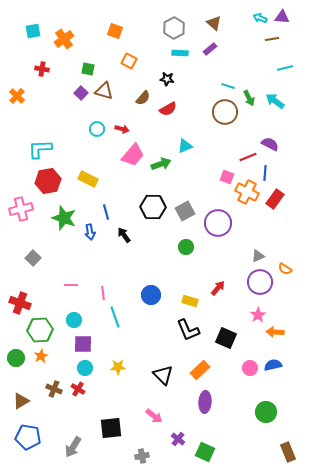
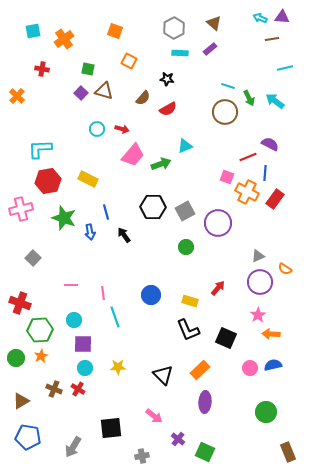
orange arrow at (275, 332): moved 4 px left, 2 px down
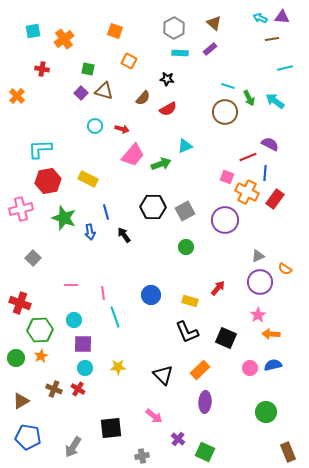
cyan circle at (97, 129): moved 2 px left, 3 px up
purple circle at (218, 223): moved 7 px right, 3 px up
black L-shape at (188, 330): moved 1 px left, 2 px down
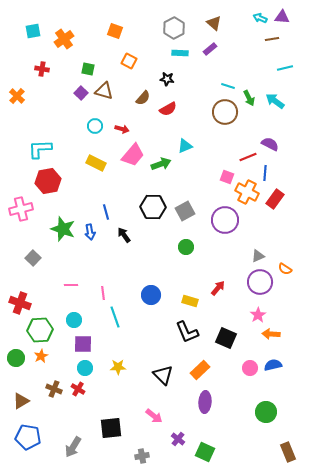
yellow rectangle at (88, 179): moved 8 px right, 16 px up
green star at (64, 218): moved 1 px left, 11 px down
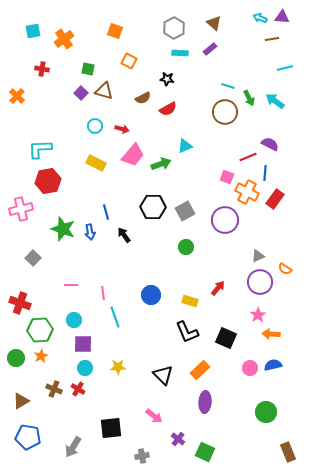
brown semicircle at (143, 98): rotated 21 degrees clockwise
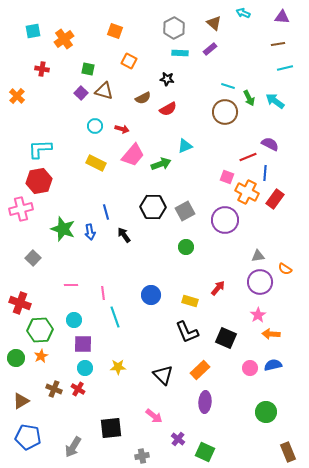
cyan arrow at (260, 18): moved 17 px left, 5 px up
brown line at (272, 39): moved 6 px right, 5 px down
red hexagon at (48, 181): moved 9 px left
gray triangle at (258, 256): rotated 16 degrees clockwise
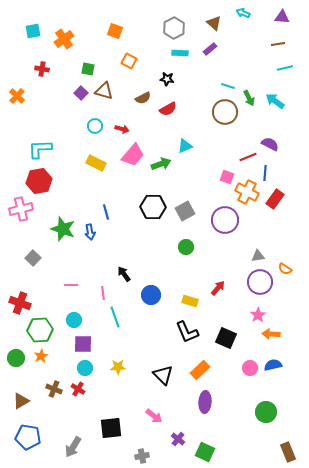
black arrow at (124, 235): moved 39 px down
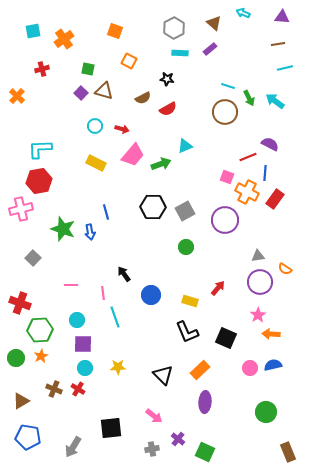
red cross at (42, 69): rotated 24 degrees counterclockwise
cyan circle at (74, 320): moved 3 px right
gray cross at (142, 456): moved 10 px right, 7 px up
